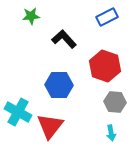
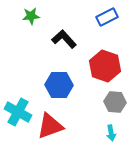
red triangle: rotated 32 degrees clockwise
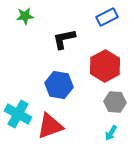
green star: moved 6 px left
black L-shape: rotated 60 degrees counterclockwise
red hexagon: rotated 12 degrees clockwise
blue hexagon: rotated 8 degrees clockwise
cyan cross: moved 2 px down
cyan arrow: rotated 42 degrees clockwise
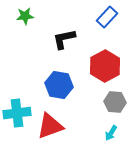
blue rectangle: rotated 20 degrees counterclockwise
cyan cross: moved 1 px left, 1 px up; rotated 36 degrees counterclockwise
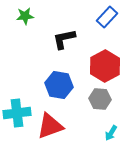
gray hexagon: moved 15 px left, 3 px up
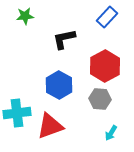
blue hexagon: rotated 20 degrees clockwise
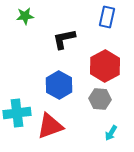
blue rectangle: rotated 30 degrees counterclockwise
